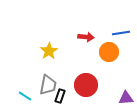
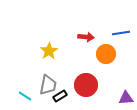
orange circle: moved 3 px left, 2 px down
black rectangle: rotated 40 degrees clockwise
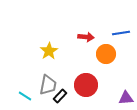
black rectangle: rotated 16 degrees counterclockwise
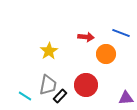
blue line: rotated 30 degrees clockwise
